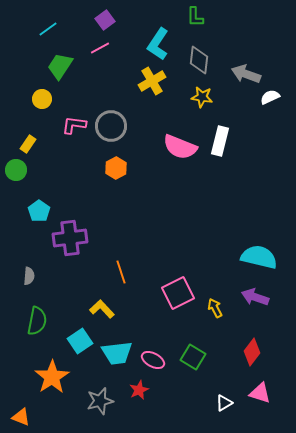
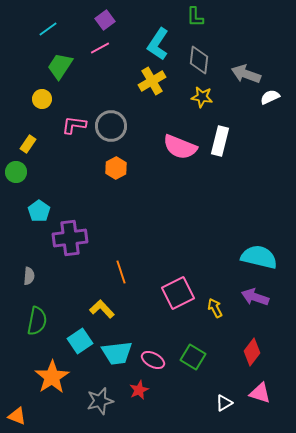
green circle: moved 2 px down
orange triangle: moved 4 px left, 1 px up
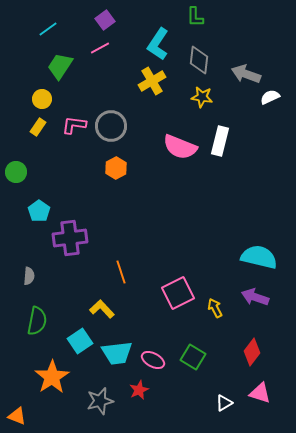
yellow rectangle: moved 10 px right, 17 px up
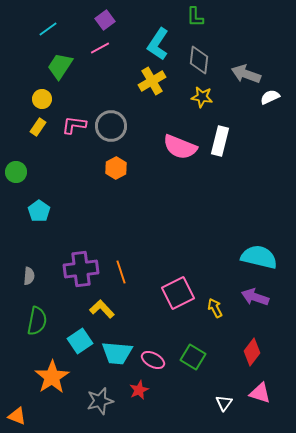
purple cross: moved 11 px right, 31 px down
cyan trapezoid: rotated 12 degrees clockwise
white triangle: rotated 24 degrees counterclockwise
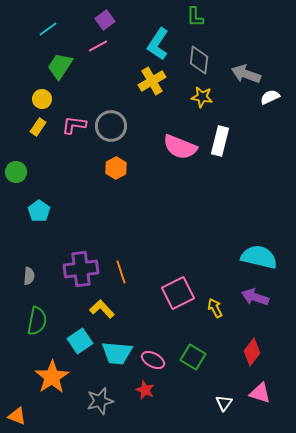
pink line: moved 2 px left, 2 px up
red star: moved 6 px right; rotated 24 degrees counterclockwise
